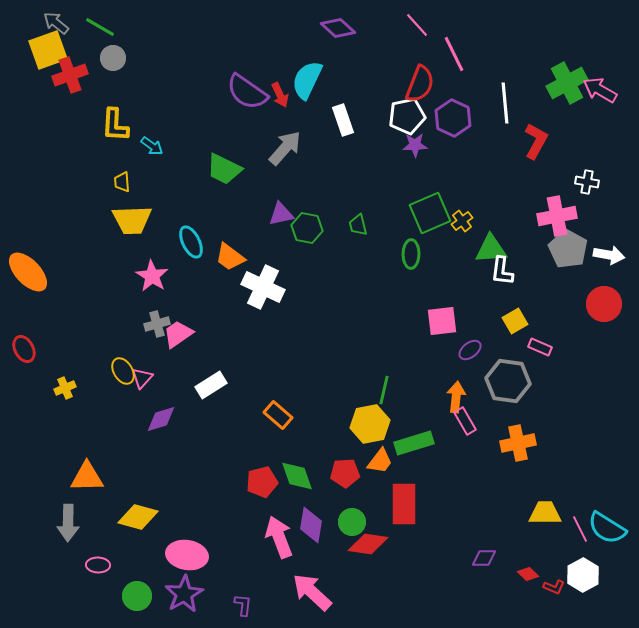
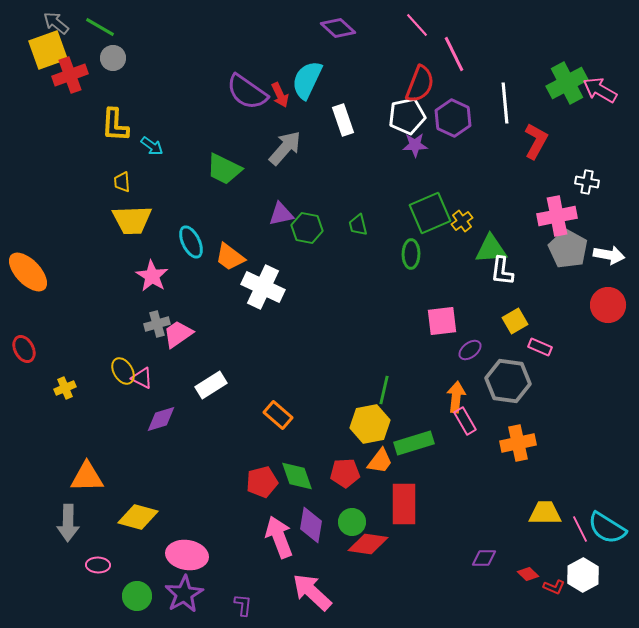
red circle at (604, 304): moved 4 px right, 1 px down
pink triangle at (142, 378): rotated 45 degrees counterclockwise
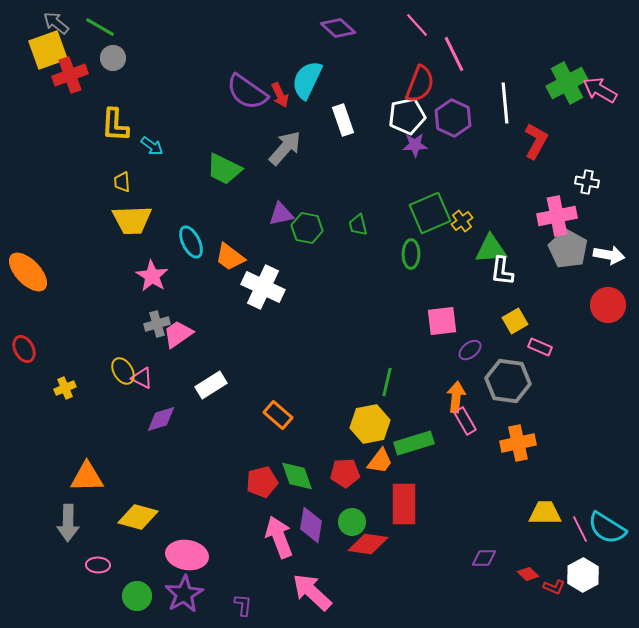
green line at (384, 390): moved 3 px right, 8 px up
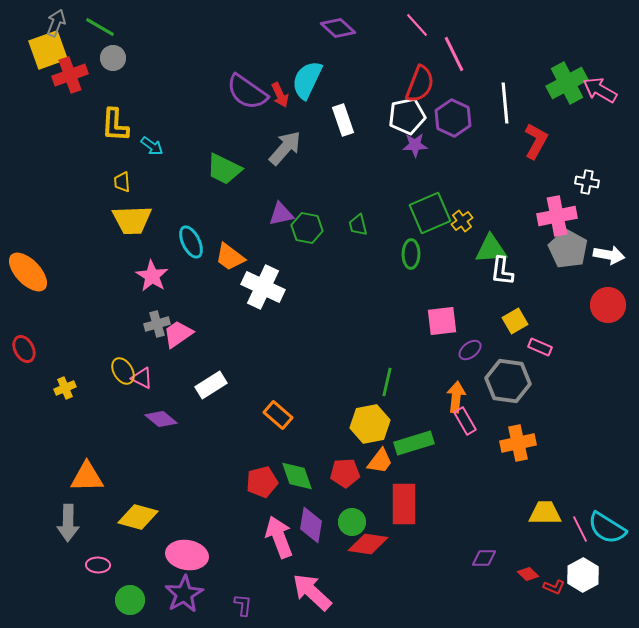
gray arrow at (56, 23): rotated 72 degrees clockwise
purple diamond at (161, 419): rotated 56 degrees clockwise
green circle at (137, 596): moved 7 px left, 4 px down
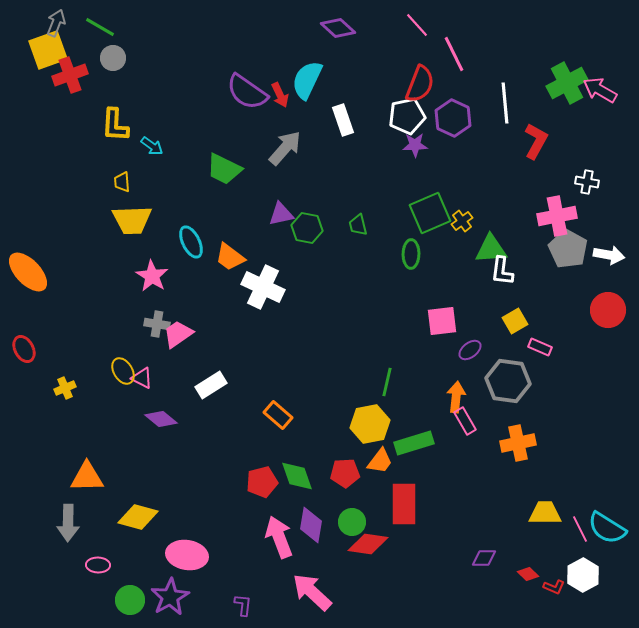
red circle at (608, 305): moved 5 px down
gray cross at (157, 324): rotated 25 degrees clockwise
purple star at (184, 594): moved 14 px left, 3 px down
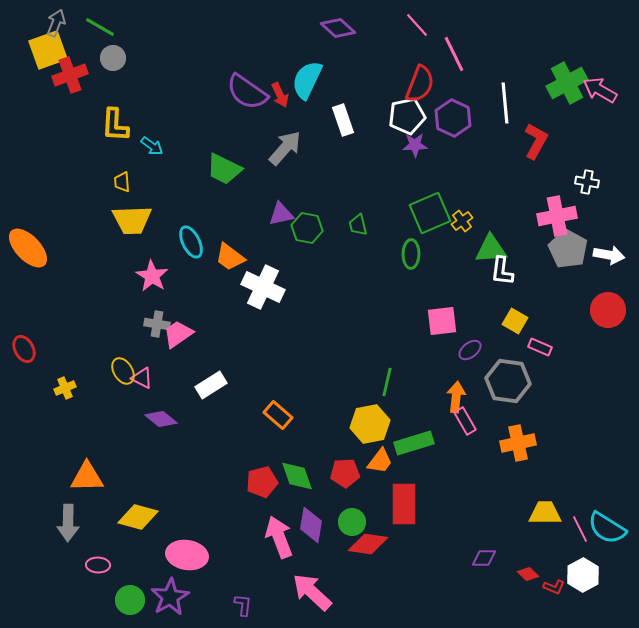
orange ellipse at (28, 272): moved 24 px up
yellow square at (515, 321): rotated 30 degrees counterclockwise
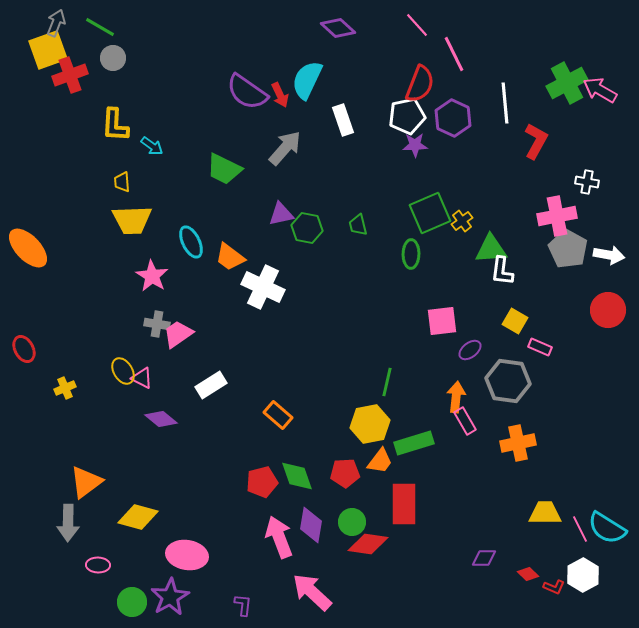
orange triangle at (87, 477): moved 1 px left, 5 px down; rotated 36 degrees counterclockwise
green circle at (130, 600): moved 2 px right, 2 px down
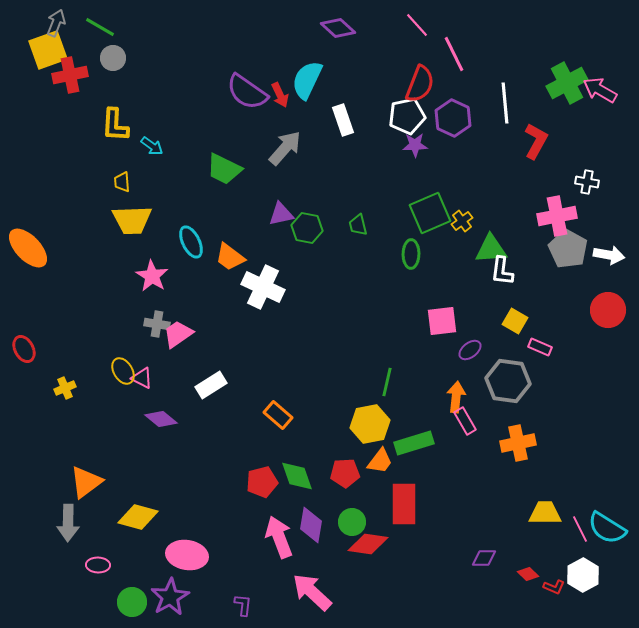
red cross at (70, 75): rotated 8 degrees clockwise
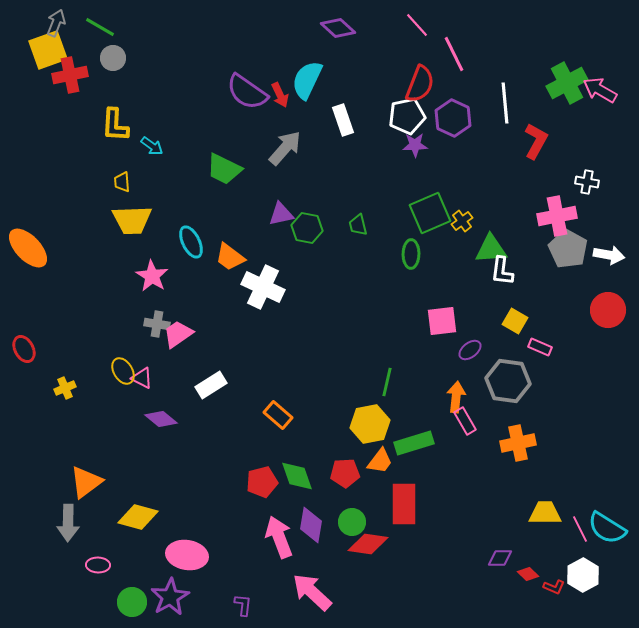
purple diamond at (484, 558): moved 16 px right
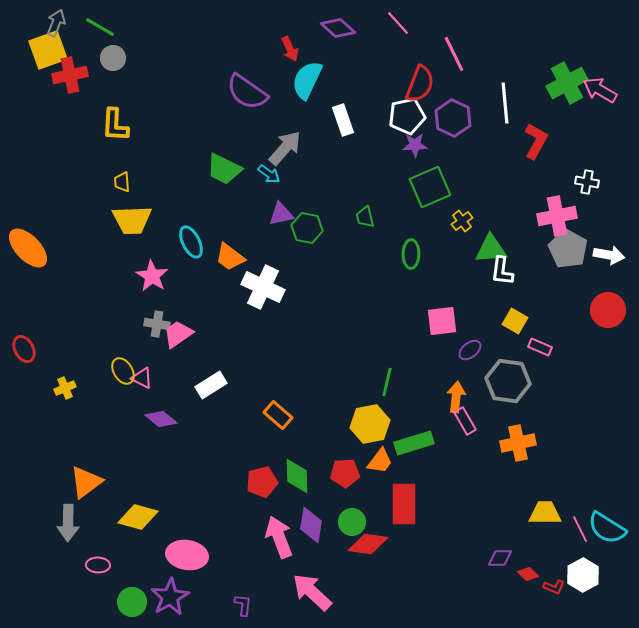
pink line at (417, 25): moved 19 px left, 2 px up
red arrow at (280, 95): moved 10 px right, 46 px up
cyan arrow at (152, 146): moved 117 px right, 28 px down
green square at (430, 213): moved 26 px up
green trapezoid at (358, 225): moved 7 px right, 8 px up
green diamond at (297, 476): rotated 18 degrees clockwise
